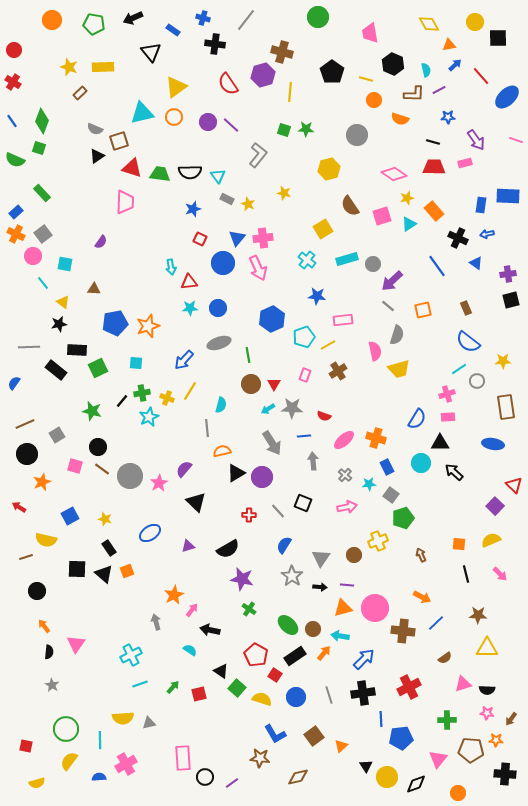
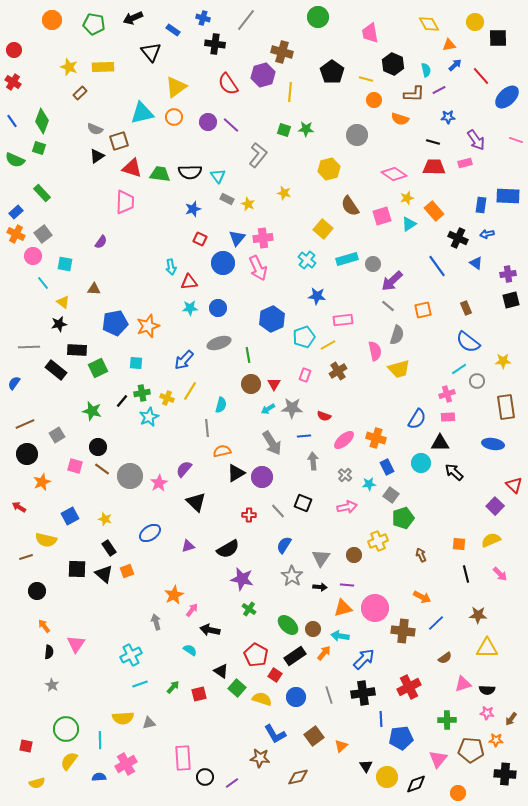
yellow square at (323, 229): rotated 18 degrees counterclockwise
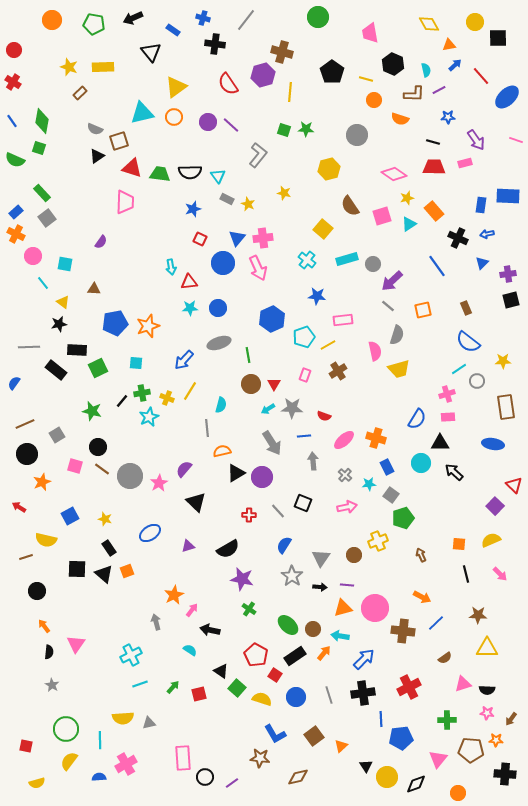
green diamond at (42, 121): rotated 10 degrees counterclockwise
gray square at (43, 234): moved 4 px right, 16 px up
blue triangle at (476, 263): moved 6 px right; rotated 40 degrees clockwise
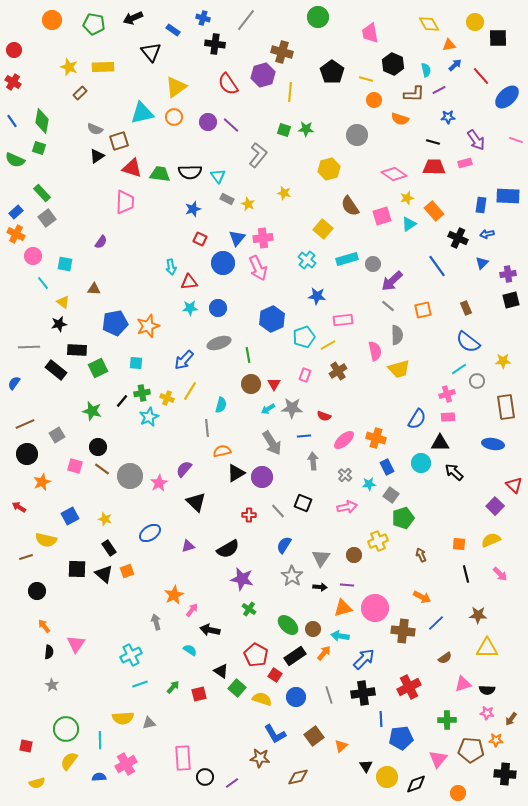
gray semicircle at (397, 335): rotated 18 degrees counterclockwise
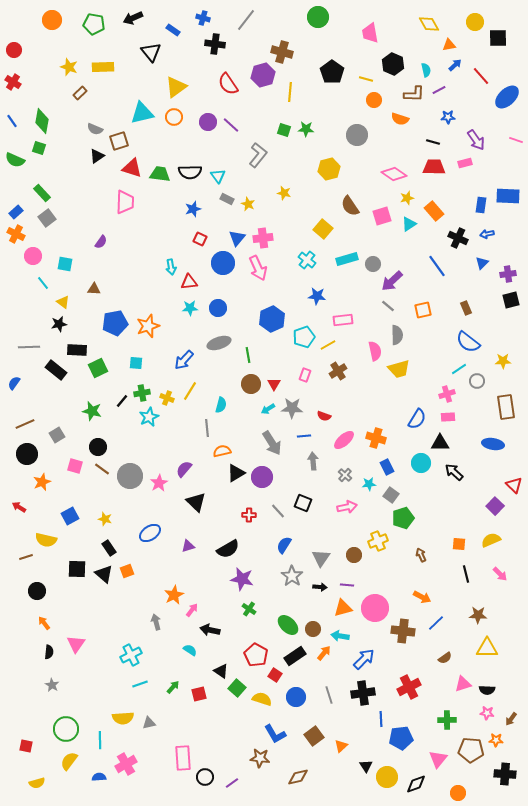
orange arrow at (44, 626): moved 3 px up
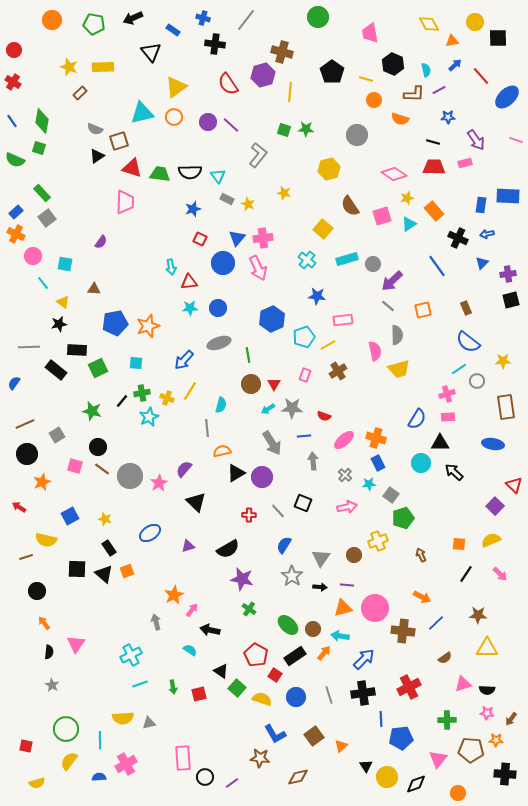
orange triangle at (449, 45): moved 3 px right, 4 px up
blue rectangle at (387, 467): moved 9 px left, 4 px up
black line at (466, 574): rotated 48 degrees clockwise
green arrow at (173, 687): rotated 128 degrees clockwise
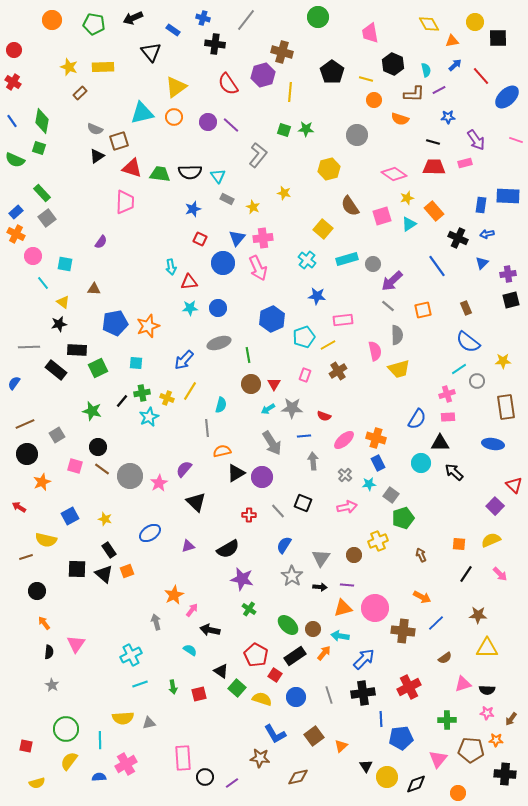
yellow star at (248, 204): moved 5 px right, 3 px down
black rectangle at (109, 548): moved 2 px down
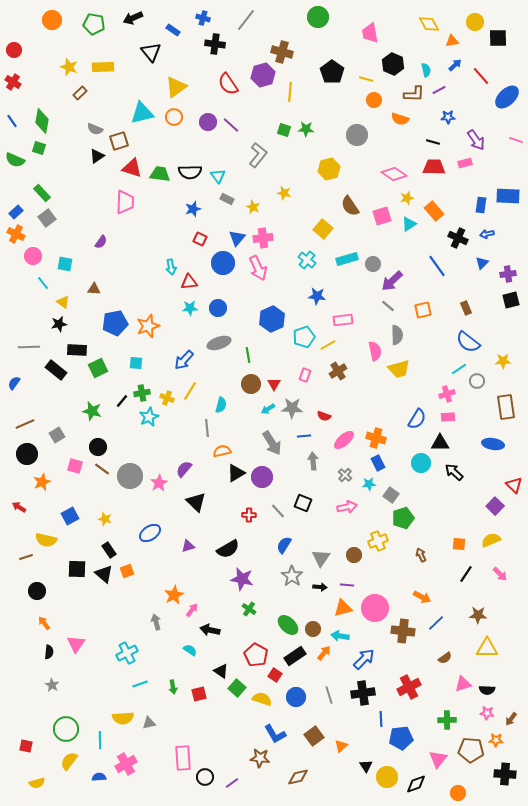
cyan cross at (131, 655): moved 4 px left, 2 px up
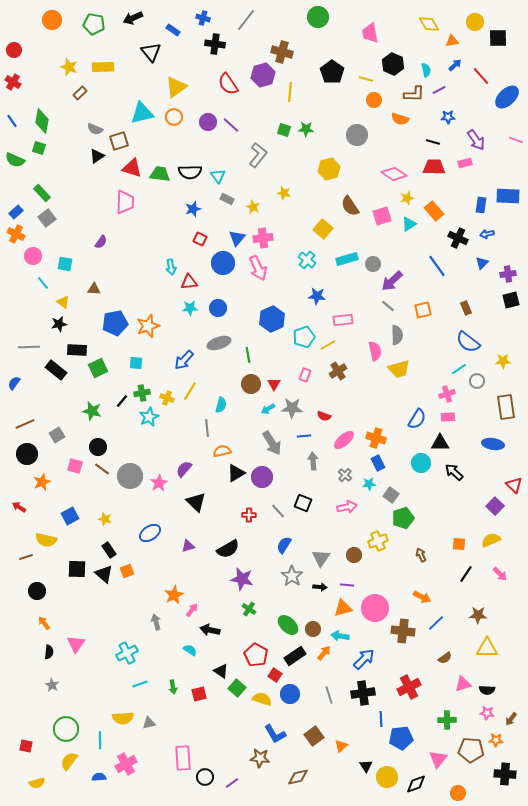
blue circle at (296, 697): moved 6 px left, 3 px up
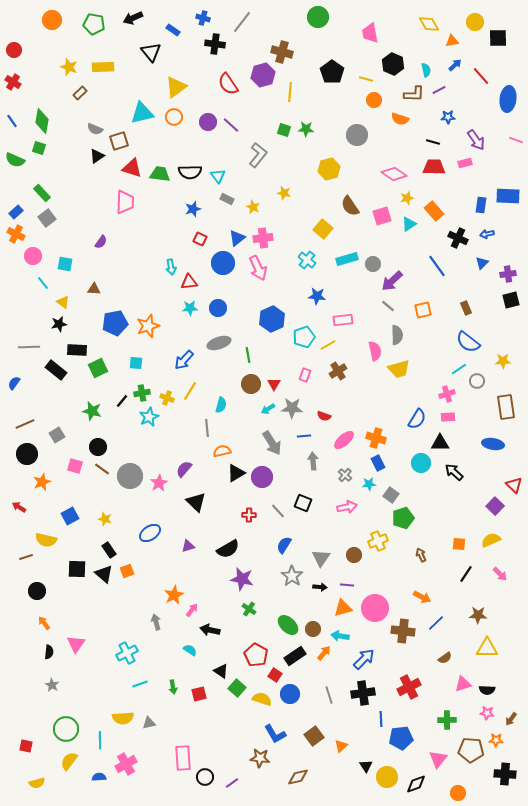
gray line at (246, 20): moved 4 px left, 2 px down
blue ellipse at (507, 97): moved 1 px right, 2 px down; rotated 40 degrees counterclockwise
blue triangle at (237, 238): rotated 12 degrees clockwise
